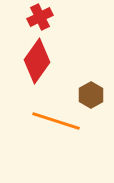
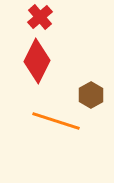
red cross: rotated 15 degrees counterclockwise
red diamond: rotated 9 degrees counterclockwise
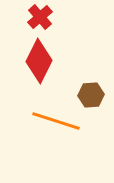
red diamond: moved 2 px right
brown hexagon: rotated 25 degrees clockwise
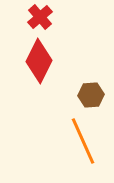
orange line: moved 27 px right, 20 px down; rotated 48 degrees clockwise
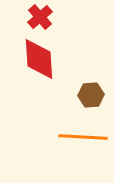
red diamond: moved 2 px up; rotated 30 degrees counterclockwise
orange line: moved 4 px up; rotated 63 degrees counterclockwise
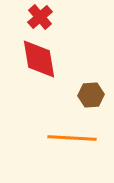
red diamond: rotated 6 degrees counterclockwise
orange line: moved 11 px left, 1 px down
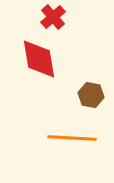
red cross: moved 13 px right
brown hexagon: rotated 15 degrees clockwise
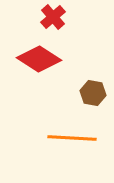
red diamond: rotated 48 degrees counterclockwise
brown hexagon: moved 2 px right, 2 px up
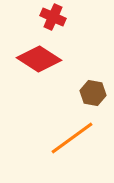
red cross: rotated 25 degrees counterclockwise
orange line: rotated 39 degrees counterclockwise
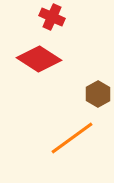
red cross: moved 1 px left
brown hexagon: moved 5 px right, 1 px down; rotated 20 degrees clockwise
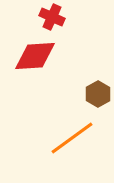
red diamond: moved 4 px left, 3 px up; rotated 36 degrees counterclockwise
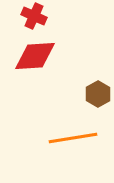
red cross: moved 18 px left, 1 px up
orange line: moved 1 px right; rotated 27 degrees clockwise
